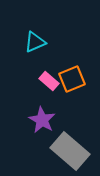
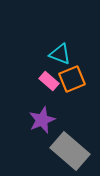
cyan triangle: moved 25 px right, 12 px down; rotated 45 degrees clockwise
purple star: rotated 20 degrees clockwise
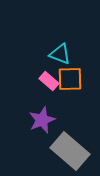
orange square: moved 2 px left; rotated 20 degrees clockwise
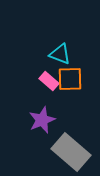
gray rectangle: moved 1 px right, 1 px down
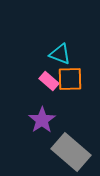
purple star: rotated 12 degrees counterclockwise
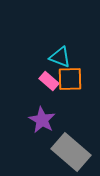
cyan triangle: moved 3 px down
purple star: rotated 8 degrees counterclockwise
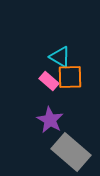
cyan triangle: rotated 10 degrees clockwise
orange square: moved 2 px up
purple star: moved 8 px right
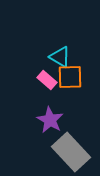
pink rectangle: moved 2 px left, 1 px up
gray rectangle: rotated 6 degrees clockwise
